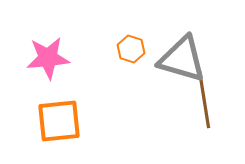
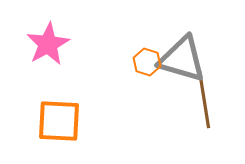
orange hexagon: moved 16 px right, 13 px down
pink star: moved 14 px up; rotated 24 degrees counterclockwise
orange square: rotated 9 degrees clockwise
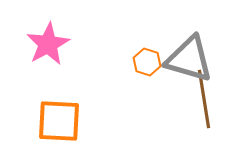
gray triangle: moved 7 px right
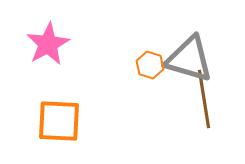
orange hexagon: moved 3 px right, 3 px down
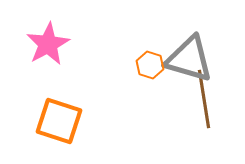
orange square: rotated 15 degrees clockwise
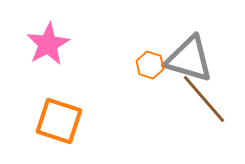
brown line: rotated 32 degrees counterclockwise
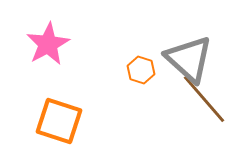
gray triangle: rotated 26 degrees clockwise
orange hexagon: moved 9 px left, 5 px down
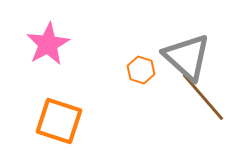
gray triangle: moved 2 px left, 2 px up
brown line: moved 1 px left, 2 px up
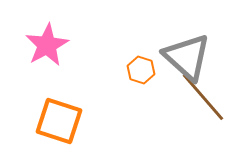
pink star: moved 1 px left, 1 px down
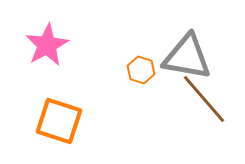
gray triangle: rotated 32 degrees counterclockwise
brown line: moved 1 px right, 2 px down
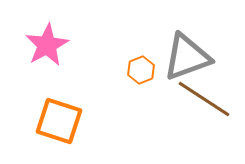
gray triangle: rotated 30 degrees counterclockwise
orange hexagon: rotated 20 degrees clockwise
brown line: rotated 16 degrees counterclockwise
